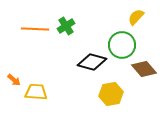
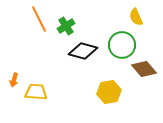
yellow semicircle: rotated 66 degrees counterclockwise
orange line: moved 4 px right, 10 px up; rotated 60 degrees clockwise
black diamond: moved 9 px left, 11 px up
orange arrow: rotated 64 degrees clockwise
yellow hexagon: moved 2 px left, 2 px up
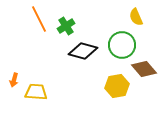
yellow hexagon: moved 8 px right, 6 px up
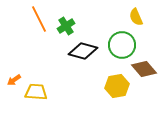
orange arrow: rotated 40 degrees clockwise
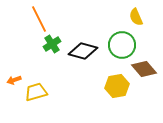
green cross: moved 14 px left, 18 px down
orange arrow: rotated 16 degrees clockwise
yellow trapezoid: rotated 20 degrees counterclockwise
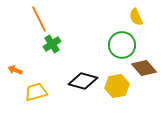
black diamond: moved 30 px down
brown diamond: moved 1 px up
orange arrow: moved 1 px right, 10 px up; rotated 40 degrees clockwise
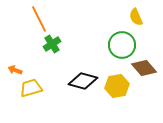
yellow trapezoid: moved 5 px left, 4 px up
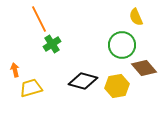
orange arrow: rotated 56 degrees clockwise
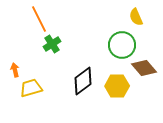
black diamond: rotated 52 degrees counterclockwise
yellow hexagon: rotated 10 degrees clockwise
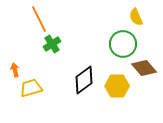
green circle: moved 1 px right, 1 px up
black diamond: moved 1 px right, 1 px up
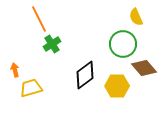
black diamond: moved 1 px right, 5 px up
